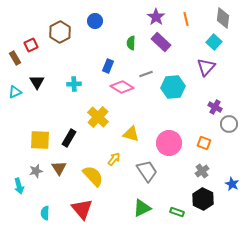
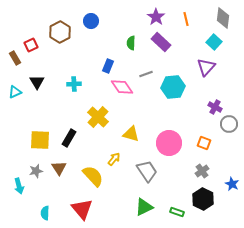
blue circle: moved 4 px left
pink diamond: rotated 25 degrees clockwise
green triangle: moved 2 px right, 1 px up
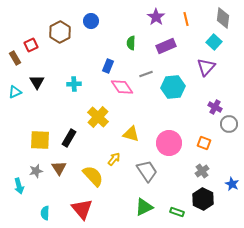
purple rectangle: moved 5 px right, 4 px down; rotated 66 degrees counterclockwise
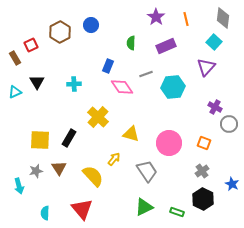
blue circle: moved 4 px down
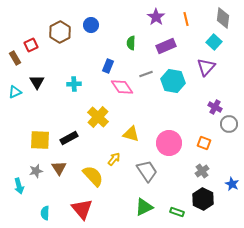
cyan hexagon: moved 6 px up; rotated 15 degrees clockwise
black rectangle: rotated 30 degrees clockwise
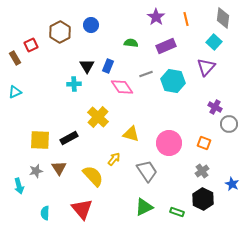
green semicircle: rotated 96 degrees clockwise
black triangle: moved 50 px right, 16 px up
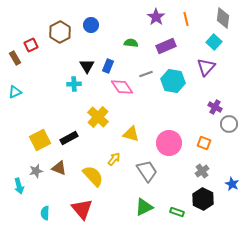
yellow square: rotated 30 degrees counterclockwise
brown triangle: rotated 35 degrees counterclockwise
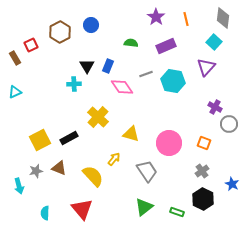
green triangle: rotated 12 degrees counterclockwise
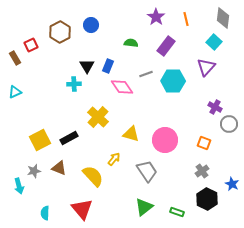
purple rectangle: rotated 30 degrees counterclockwise
cyan hexagon: rotated 10 degrees counterclockwise
pink circle: moved 4 px left, 3 px up
gray star: moved 2 px left
black hexagon: moved 4 px right
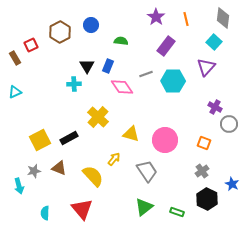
green semicircle: moved 10 px left, 2 px up
